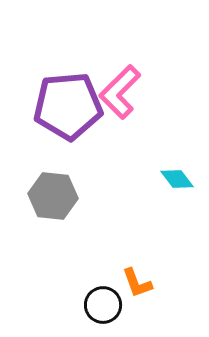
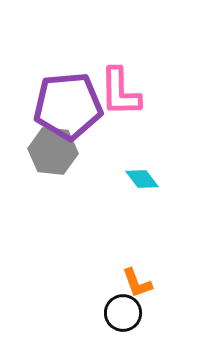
pink L-shape: rotated 46 degrees counterclockwise
cyan diamond: moved 35 px left
gray hexagon: moved 45 px up
black circle: moved 20 px right, 8 px down
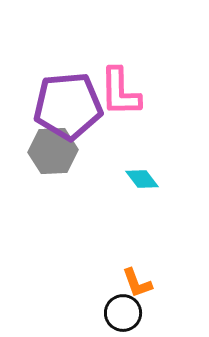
gray hexagon: rotated 9 degrees counterclockwise
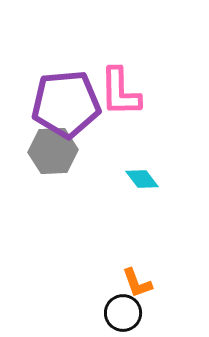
purple pentagon: moved 2 px left, 2 px up
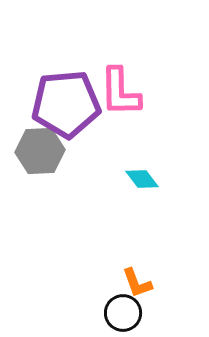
gray hexagon: moved 13 px left
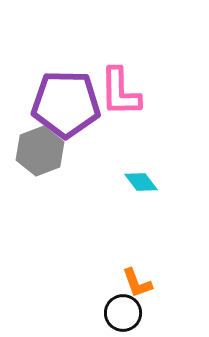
purple pentagon: rotated 6 degrees clockwise
gray hexagon: rotated 18 degrees counterclockwise
cyan diamond: moved 1 px left, 3 px down
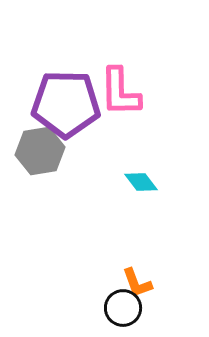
gray hexagon: rotated 12 degrees clockwise
black circle: moved 5 px up
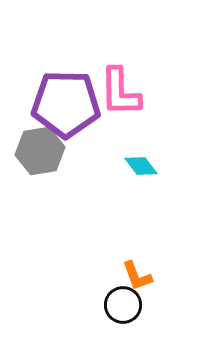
cyan diamond: moved 16 px up
orange L-shape: moved 7 px up
black circle: moved 3 px up
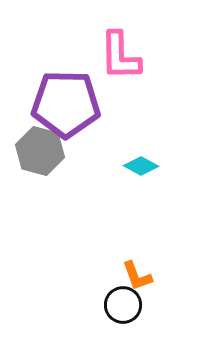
pink L-shape: moved 36 px up
gray hexagon: rotated 24 degrees clockwise
cyan diamond: rotated 24 degrees counterclockwise
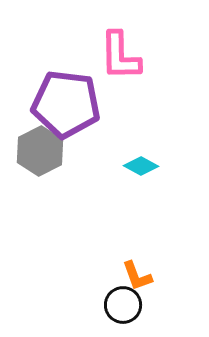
purple pentagon: rotated 6 degrees clockwise
gray hexagon: rotated 18 degrees clockwise
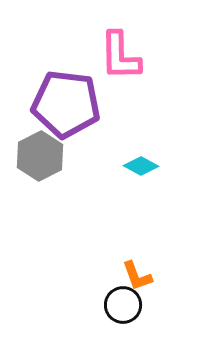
gray hexagon: moved 5 px down
